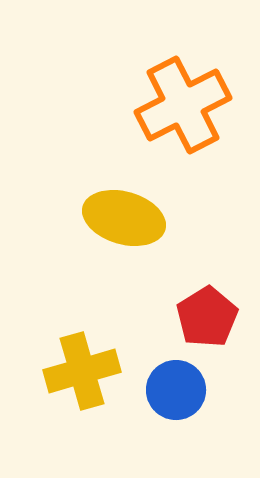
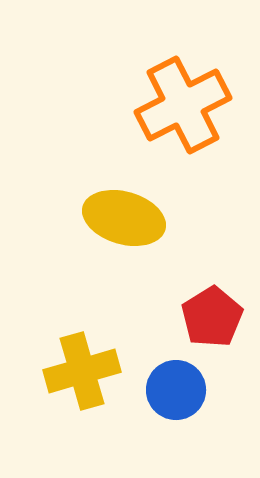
red pentagon: moved 5 px right
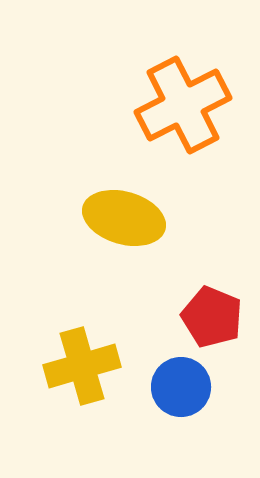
red pentagon: rotated 18 degrees counterclockwise
yellow cross: moved 5 px up
blue circle: moved 5 px right, 3 px up
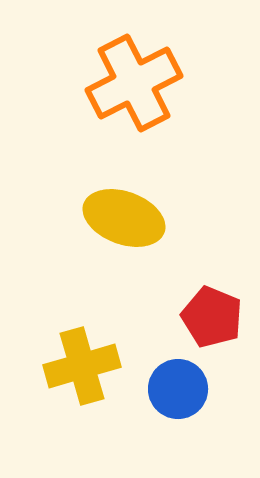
orange cross: moved 49 px left, 22 px up
yellow ellipse: rotated 4 degrees clockwise
blue circle: moved 3 px left, 2 px down
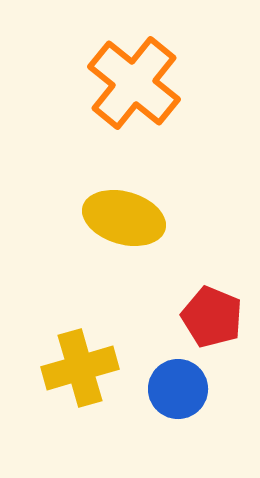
orange cross: rotated 24 degrees counterclockwise
yellow ellipse: rotated 4 degrees counterclockwise
yellow cross: moved 2 px left, 2 px down
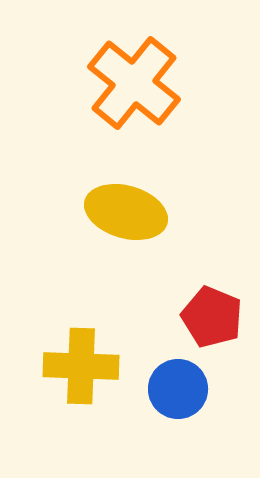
yellow ellipse: moved 2 px right, 6 px up
yellow cross: moved 1 px right, 2 px up; rotated 18 degrees clockwise
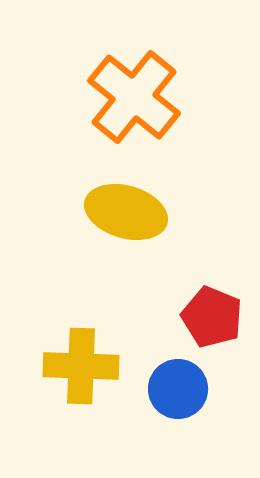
orange cross: moved 14 px down
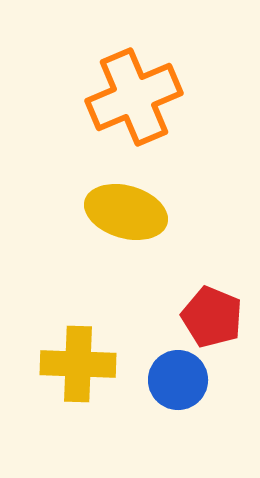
orange cross: rotated 28 degrees clockwise
yellow cross: moved 3 px left, 2 px up
blue circle: moved 9 px up
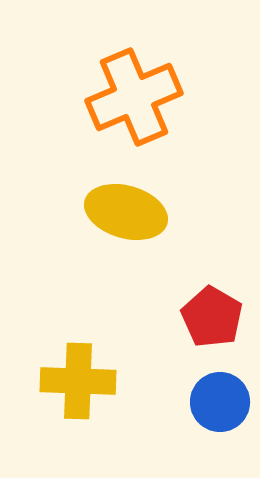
red pentagon: rotated 8 degrees clockwise
yellow cross: moved 17 px down
blue circle: moved 42 px right, 22 px down
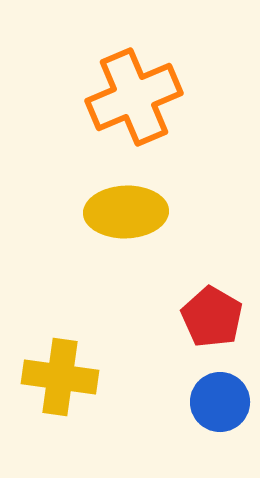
yellow ellipse: rotated 18 degrees counterclockwise
yellow cross: moved 18 px left, 4 px up; rotated 6 degrees clockwise
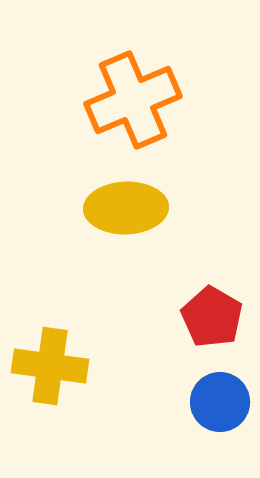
orange cross: moved 1 px left, 3 px down
yellow ellipse: moved 4 px up
yellow cross: moved 10 px left, 11 px up
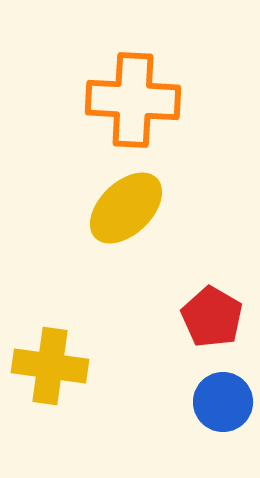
orange cross: rotated 26 degrees clockwise
yellow ellipse: rotated 42 degrees counterclockwise
blue circle: moved 3 px right
